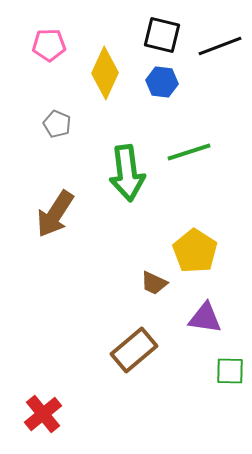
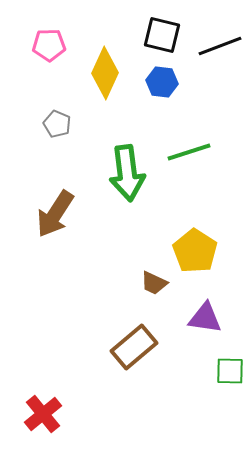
brown rectangle: moved 3 px up
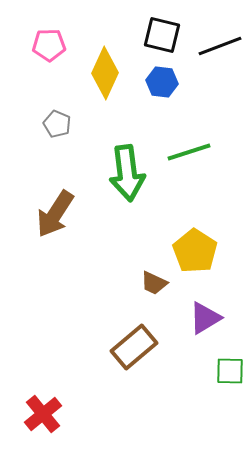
purple triangle: rotated 39 degrees counterclockwise
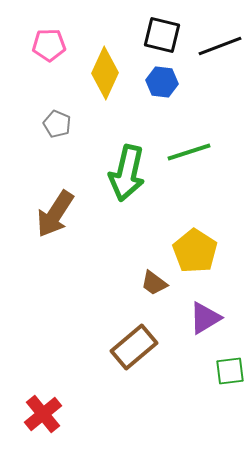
green arrow: rotated 20 degrees clockwise
brown trapezoid: rotated 12 degrees clockwise
green square: rotated 8 degrees counterclockwise
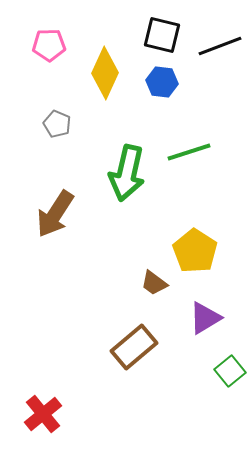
green square: rotated 32 degrees counterclockwise
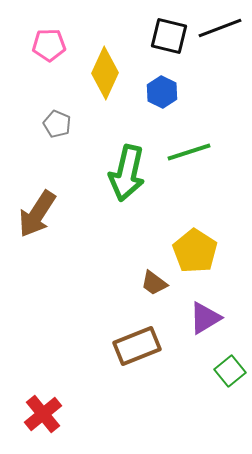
black square: moved 7 px right, 1 px down
black line: moved 18 px up
blue hexagon: moved 10 px down; rotated 20 degrees clockwise
brown arrow: moved 18 px left
brown rectangle: moved 3 px right, 1 px up; rotated 18 degrees clockwise
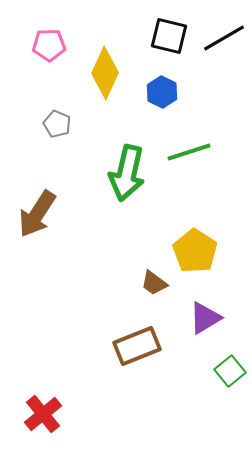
black line: moved 4 px right, 10 px down; rotated 9 degrees counterclockwise
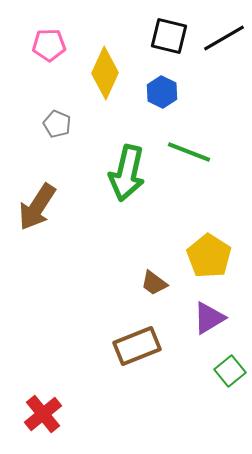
green line: rotated 39 degrees clockwise
brown arrow: moved 7 px up
yellow pentagon: moved 14 px right, 5 px down
purple triangle: moved 4 px right
